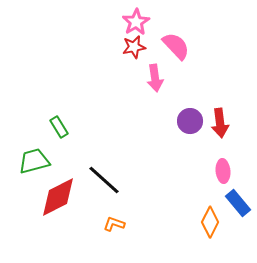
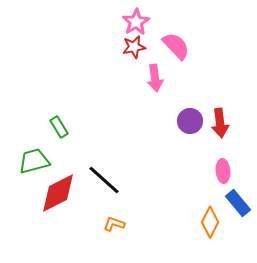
red diamond: moved 4 px up
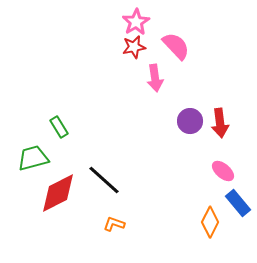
green trapezoid: moved 1 px left, 3 px up
pink ellipse: rotated 45 degrees counterclockwise
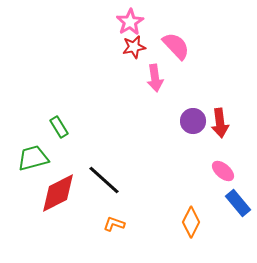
pink star: moved 6 px left
purple circle: moved 3 px right
orange diamond: moved 19 px left
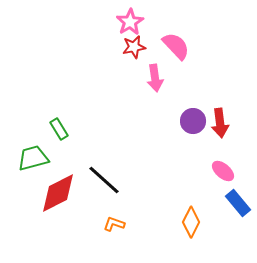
green rectangle: moved 2 px down
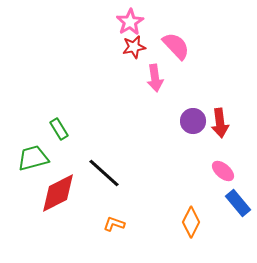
black line: moved 7 px up
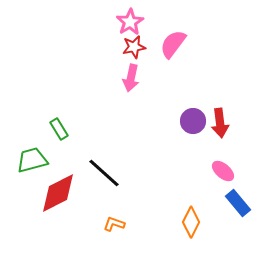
pink semicircle: moved 3 px left, 2 px up; rotated 100 degrees counterclockwise
pink arrow: moved 24 px left; rotated 20 degrees clockwise
green trapezoid: moved 1 px left, 2 px down
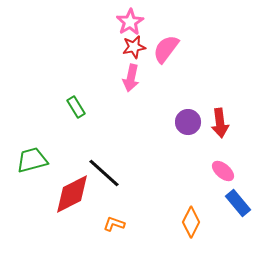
pink semicircle: moved 7 px left, 5 px down
purple circle: moved 5 px left, 1 px down
green rectangle: moved 17 px right, 22 px up
red diamond: moved 14 px right, 1 px down
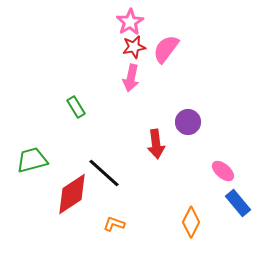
red arrow: moved 64 px left, 21 px down
red diamond: rotated 6 degrees counterclockwise
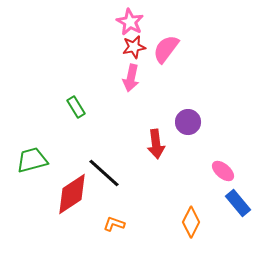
pink star: rotated 12 degrees counterclockwise
